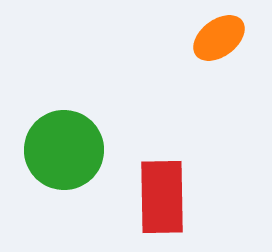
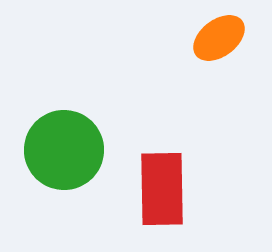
red rectangle: moved 8 px up
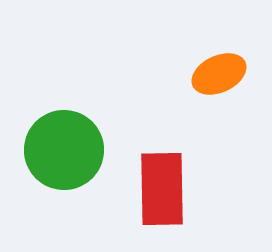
orange ellipse: moved 36 px down; rotated 12 degrees clockwise
